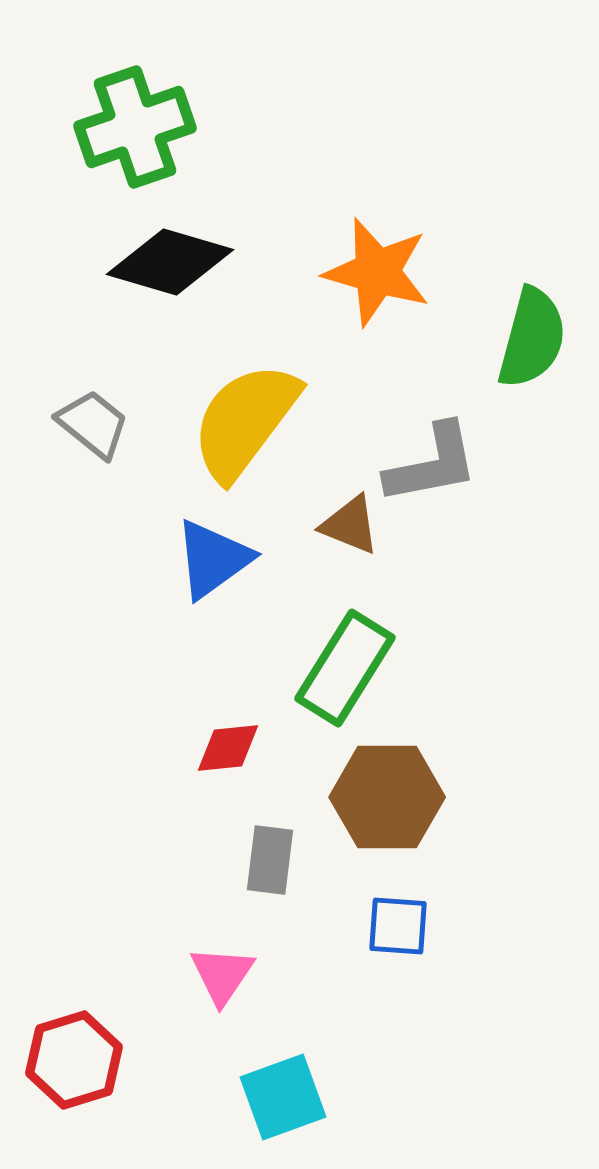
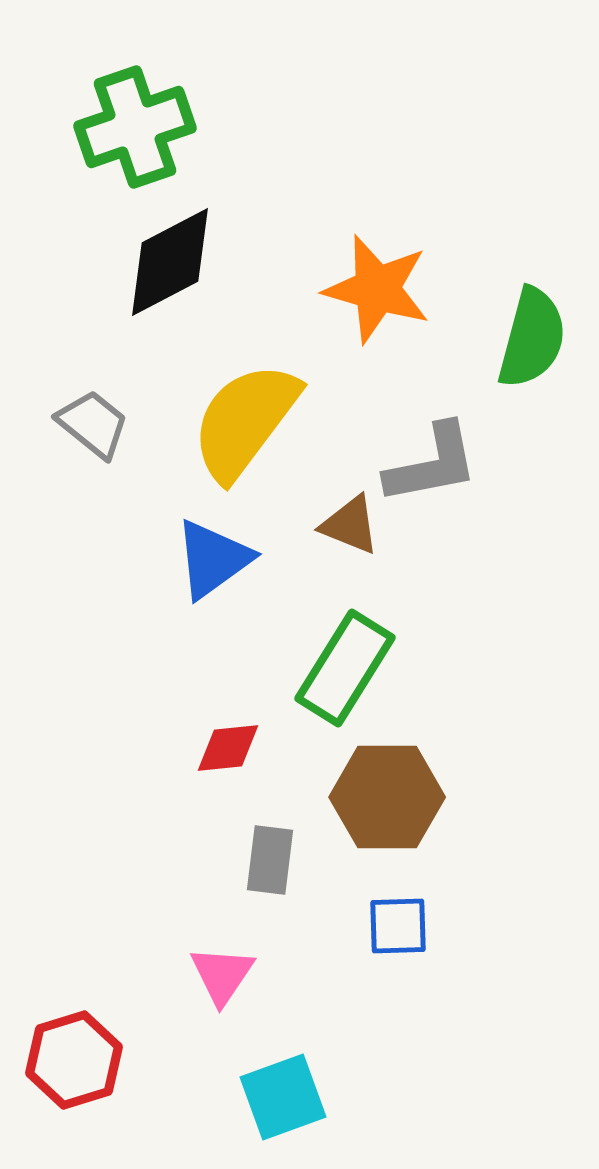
black diamond: rotated 44 degrees counterclockwise
orange star: moved 17 px down
blue square: rotated 6 degrees counterclockwise
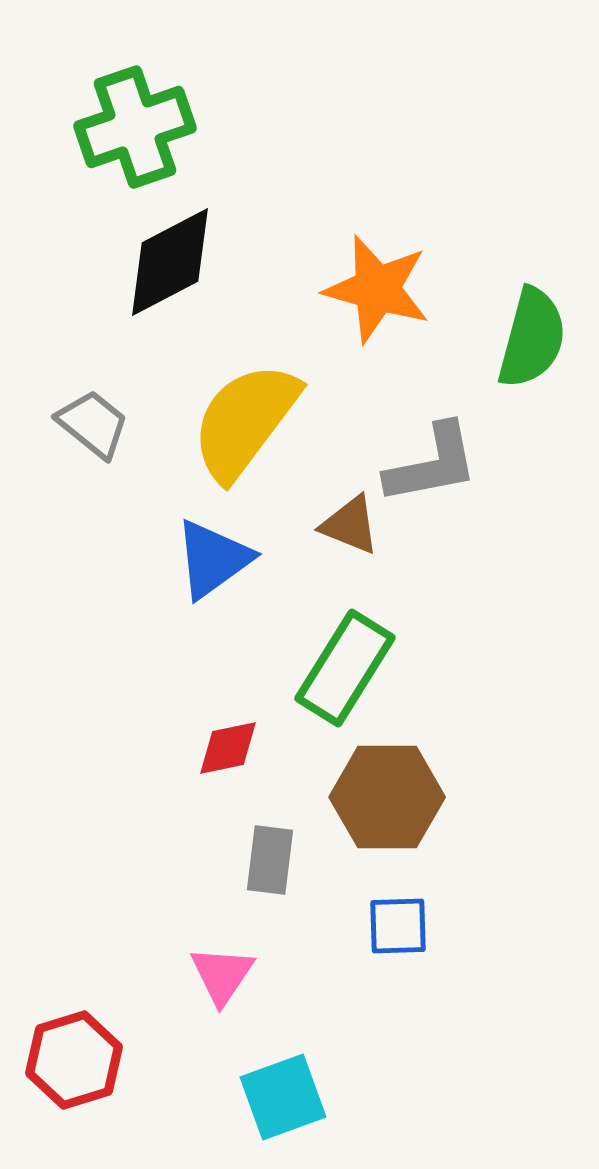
red diamond: rotated 6 degrees counterclockwise
